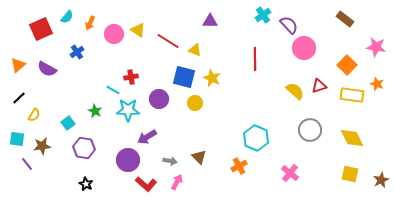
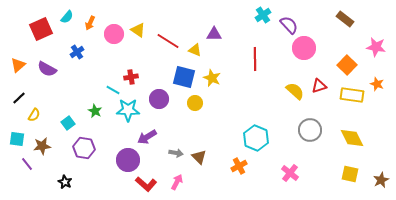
purple triangle at (210, 21): moved 4 px right, 13 px down
gray arrow at (170, 161): moved 6 px right, 8 px up
black star at (86, 184): moved 21 px left, 2 px up
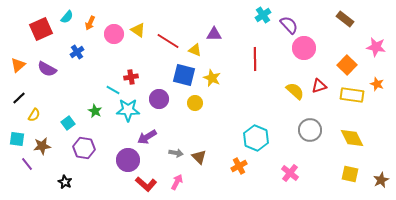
blue square at (184, 77): moved 2 px up
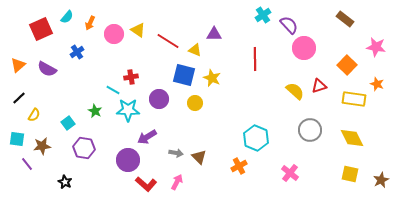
yellow rectangle at (352, 95): moved 2 px right, 4 px down
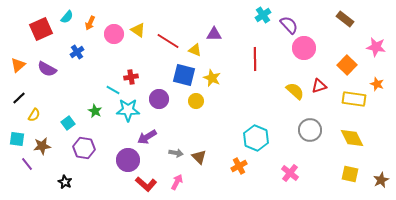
yellow circle at (195, 103): moved 1 px right, 2 px up
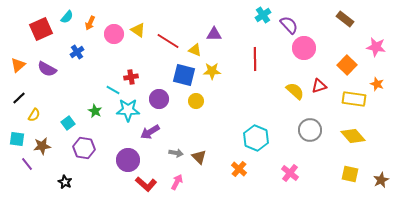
yellow star at (212, 78): moved 7 px up; rotated 24 degrees counterclockwise
purple arrow at (147, 137): moved 3 px right, 5 px up
yellow diamond at (352, 138): moved 1 px right, 2 px up; rotated 15 degrees counterclockwise
orange cross at (239, 166): moved 3 px down; rotated 21 degrees counterclockwise
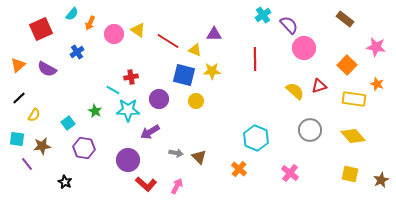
cyan semicircle at (67, 17): moved 5 px right, 3 px up
pink arrow at (177, 182): moved 4 px down
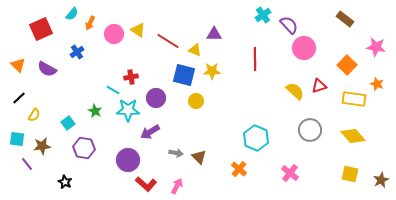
orange triangle at (18, 65): rotated 35 degrees counterclockwise
purple circle at (159, 99): moved 3 px left, 1 px up
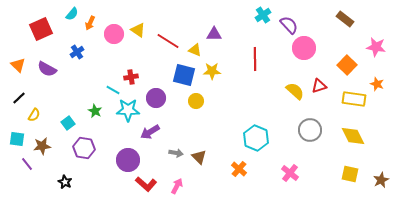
yellow diamond at (353, 136): rotated 15 degrees clockwise
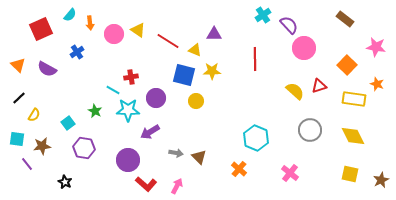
cyan semicircle at (72, 14): moved 2 px left, 1 px down
orange arrow at (90, 23): rotated 32 degrees counterclockwise
